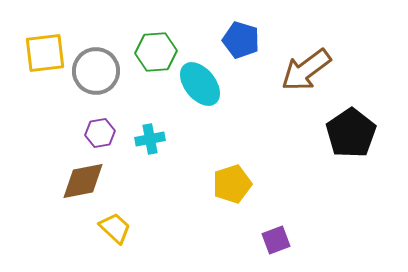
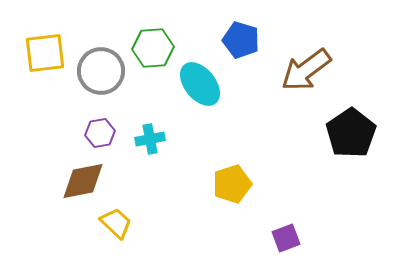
green hexagon: moved 3 px left, 4 px up
gray circle: moved 5 px right
yellow trapezoid: moved 1 px right, 5 px up
purple square: moved 10 px right, 2 px up
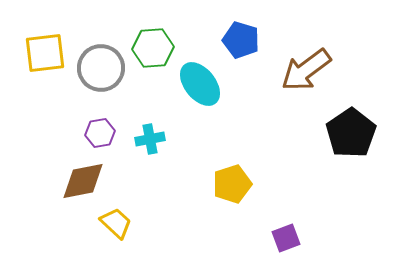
gray circle: moved 3 px up
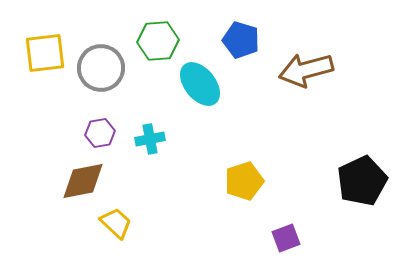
green hexagon: moved 5 px right, 7 px up
brown arrow: rotated 22 degrees clockwise
black pentagon: moved 11 px right, 48 px down; rotated 9 degrees clockwise
yellow pentagon: moved 12 px right, 3 px up
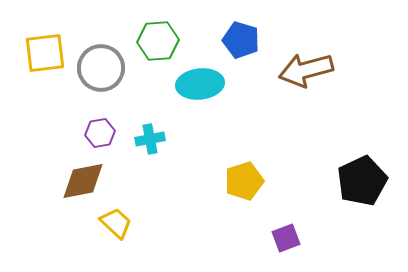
cyan ellipse: rotated 57 degrees counterclockwise
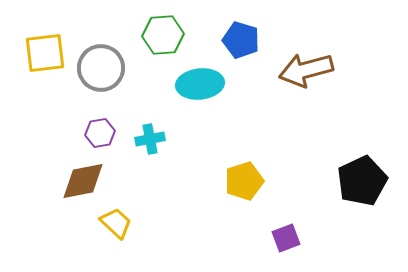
green hexagon: moved 5 px right, 6 px up
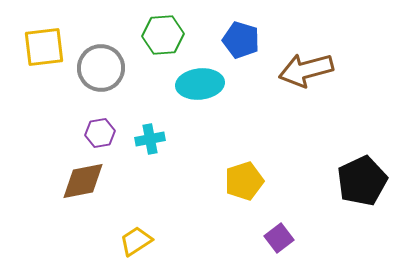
yellow square: moved 1 px left, 6 px up
yellow trapezoid: moved 20 px right, 18 px down; rotated 76 degrees counterclockwise
purple square: moved 7 px left; rotated 16 degrees counterclockwise
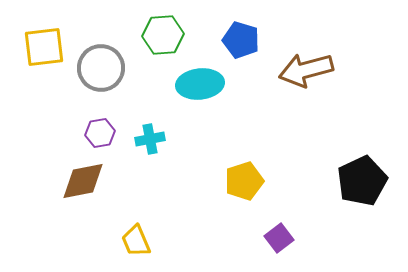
yellow trapezoid: rotated 80 degrees counterclockwise
